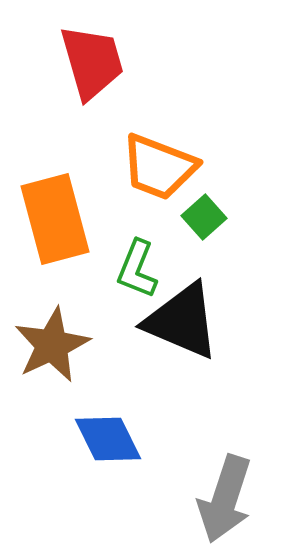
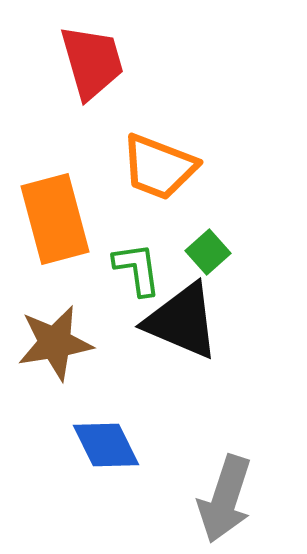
green square: moved 4 px right, 35 px down
green L-shape: rotated 150 degrees clockwise
brown star: moved 3 px right, 2 px up; rotated 16 degrees clockwise
blue diamond: moved 2 px left, 6 px down
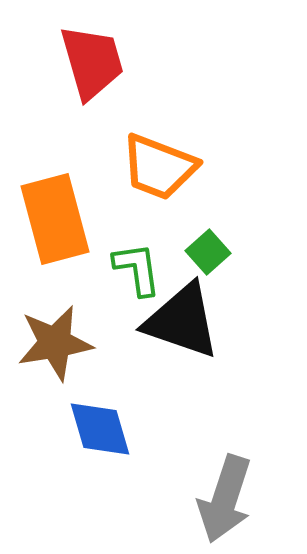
black triangle: rotated 4 degrees counterclockwise
blue diamond: moved 6 px left, 16 px up; rotated 10 degrees clockwise
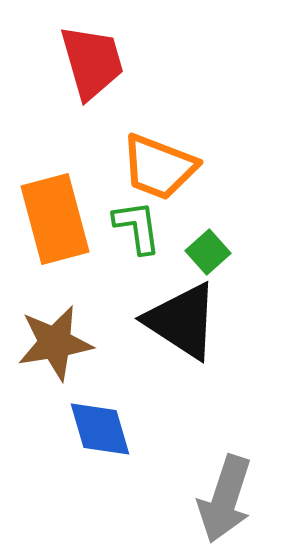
green L-shape: moved 42 px up
black triangle: rotated 14 degrees clockwise
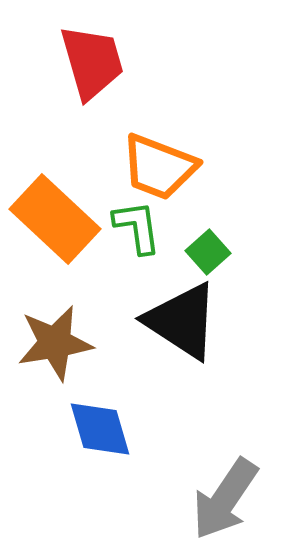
orange rectangle: rotated 32 degrees counterclockwise
gray arrow: rotated 16 degrees clockwise
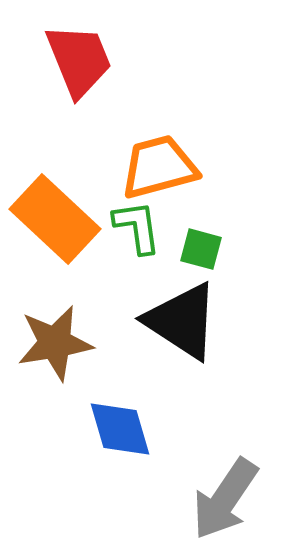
red trapezoid: moved 13 px left, 2 px up; rotated 6 degrees counterclockwise
orange trapezoid: rotated 144 degrees clockwise
green square: moved 7 px left, 3 px up; rotated 33 degrees counterclockwise
blue diamond: moved 20 px right
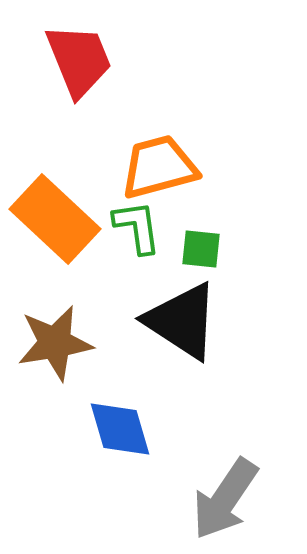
green square: rotated 9 degrees counterclockwise
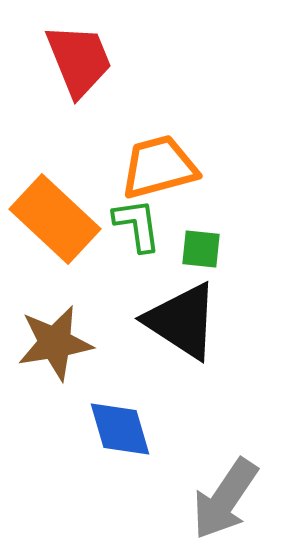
green L-shape: moved 2 px up
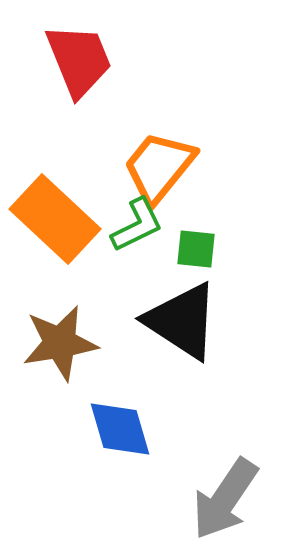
orange trapezoid: rotated 36 degrees counterclockwise
green L-shape: rotated 72 degrees clockwise
green square: moved 5 px left
brown star: moved 5 px right
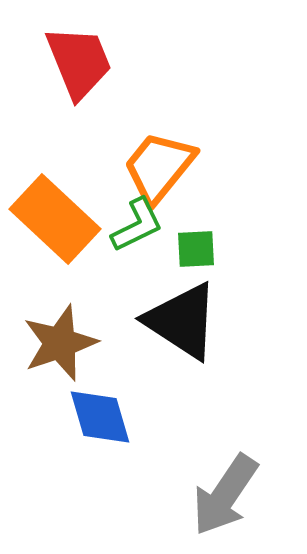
red trapezoid: moved 2 px down
green square: rotated 9 degrees counterclockwise
brown star: rotated 10 degrees counterclockwise
blue diamond: moved 20 px left, 12 px up
gray arrow: moved 4 px up
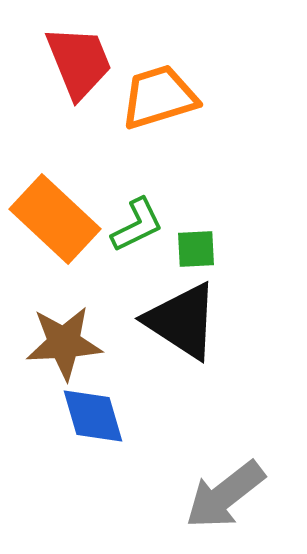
orange trapezoid: moved 70 px up; rotated 34 degrees clockwise
brown star: moved 4 px right; rotated 16 degrees clockwise
blue diamond: moved 7 px left, 1 px up
gray arrow: rotated 18 degrees clockwise
